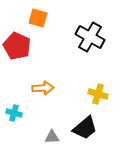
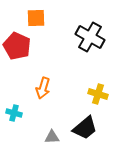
orange square: moved 2 px left; rotated 18 degrees counterclockwise
orange arrow: rotated 110 degrees clockwise
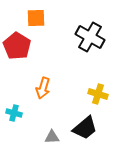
red pentagon: rotated 8 degrees clockwise
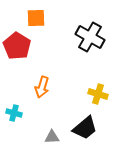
orange arrow: moved 1 px left, 1 px up
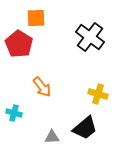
black cross: rotated 8 degrees clockwise
red pentagon: moved 2 px right, 2 px up
orange arrow: rotated 55 degrees counterclockwise
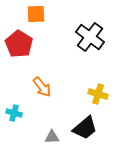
orange square: moved 4 px up
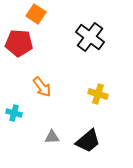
orange square: rotated 36 degrees clockwise
red pentagon: moved 1 px up; rotated 28 degrees counterclockwise
black trapezoid: moved 3 px right, 13 px down
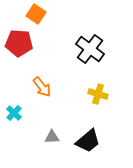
black cross: moved 12 px down
cyan cross: rotated 28 degrees clockwise
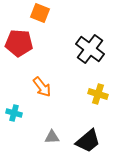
orange square: moved 4 px right, 1 px up; rotated 12 degrees counterclockwise
cyan cross: rotated 28 degrees counterclockwise
